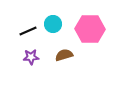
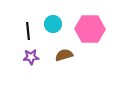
black line: rotated 72 degrees counterclockwise
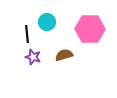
cyan circle: moved 6 px left, 2 px up
black line: moved 1 px left, 3 px down
purple star: moved 2 px right; rotated 21 degrees clockwise
